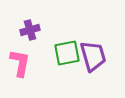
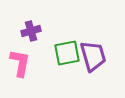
purple cross: moved 1 px right, 1 px down
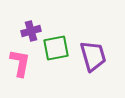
green square: moved 11 px left, 5 px up
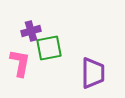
green square: moved 7 px left
purple trapezoid: moved 17 px down; rotated 16 degrees clockwise
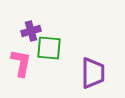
green square: rotated 16 degrees clockwise
pink L-shape: moved 1 px right
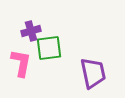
green square: rotated 12 degrees counterclockwise
purple trapezoid: rotated 12 degrees counterclockwise
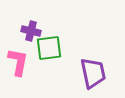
purple cross: rotated 30 degrees clockwise
pink L-shape: moved 3 px left, 1 px up
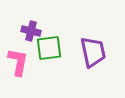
purple trapezoid: moved 21 px up
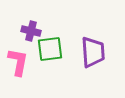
green square: moved 1 px right, 1 px down
purple trapezoid: rotated 8 degrees clockwise
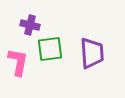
purple cross: moved 1 px left, 6 px up
purple trapezoid: moved 1 px left, 1 px down
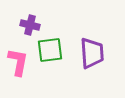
green square: moved 1 px down
